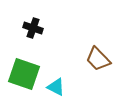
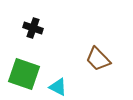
cyan triangle: moved 2 px right
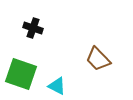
green square: moved 3 px left
cyan triangle: moved 1 px left, 1 px up
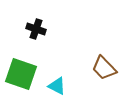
black cross: moved 3 px right, 1 px down
brown trapezoid: moved 6 px right, 9 px down
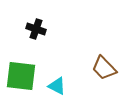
green square: moved 2 px down; rotated 12 degrees counterclockwise
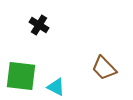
black cross: moved 3 px right, 4 px up; rotated 12 degrees clockwise
cyan triangle: moved 1 px left, 1 px down
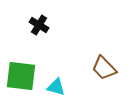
cyan triangle: rotated 12 degrees counterclockwise
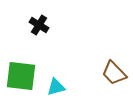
brown trapezoid: moved 10 px right, 5 px down
cyan triangle: rotated 30 degrees counterclockwise
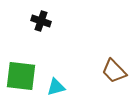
black cross: moved 2 px right, 4 px up; rotated 12 degrees counterclockwise
brown trapezoid: moved 2 px up
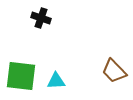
black cross: moved 3 px up
cyan triangle: moved 6 px up; rotated 12 degrees clockwise
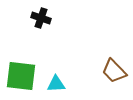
cyan triangle: moved 3 px down
